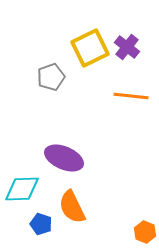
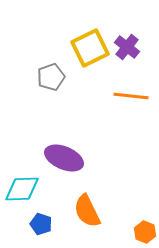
orange semicircle: moved 15 px right, 4 px down
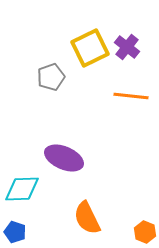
orange semicircle: moved 7 px down
blue pentagon: moved 26 px left, 8 px down
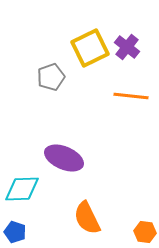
orange hexagon: rotated 15 degrees counterclockwise
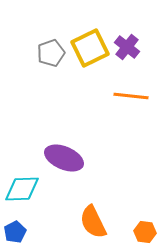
gray pentagon: moved 24 px up
orange semicircle: moved 6 px right, 4 px down
blue pentagon: rotated 25 degrees clockwise
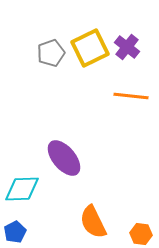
purple ellipse: rotated 27 degrees clockwise
orange hexagon: moved 4 px left, 2 px down
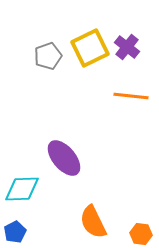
gray pentagon: moved 3 px left, 3 px down
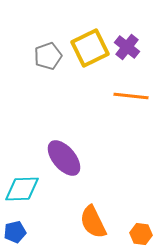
blue pentagon: rotated 15 degrees clockwise
